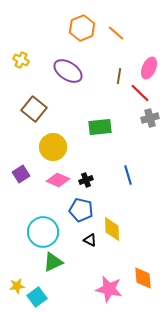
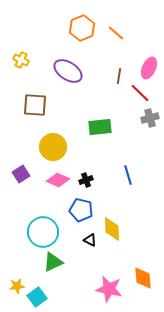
brown square: moved 1 px right, 4 px up; rotated 35 degrees counterclockwise
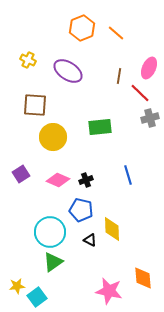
yellow cross: moved 7 px right
yellow circle: moved 10 px up
cyan circle: moved 7 px right
green triangle: rotated 10 degrees counterclockwise
pink star: moved 2 px down
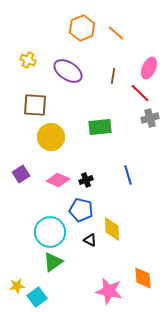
brown line: moved 6 px left
yellow circle: moved 2 px left
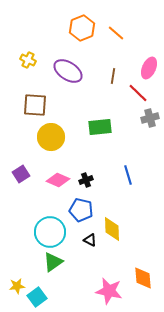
red line: moved 2 px left
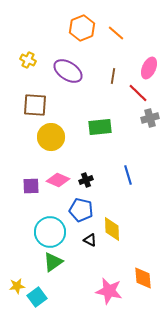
purple square: moved 10 px right, 12 px down; rotated 30 degrees clockwise
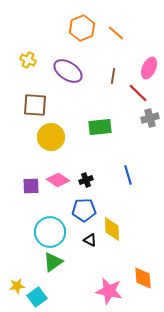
pink diamond: rotated 10 degrees clockwise
blue pentagon: moved 3 px right; rotated 15 degrees counterclockwise
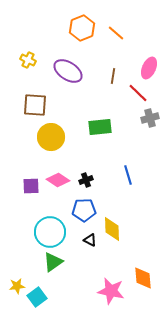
pink star: moved 2 px right
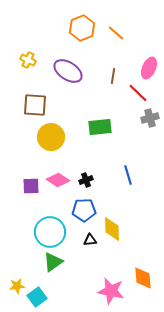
black triangle: rotated 32 degrees counterclockwise
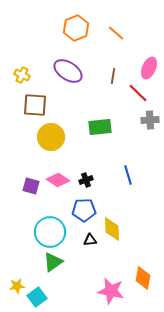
orange hexagon: moved 6 px left
yellow cross: moved 6 px left, 15 px down
gray cross: moved 2 px down; rotated 12 degrees clockwise
purple square: rotated 18 degrees clockwise
orange diamond: rotated 15 degrees clockwise
